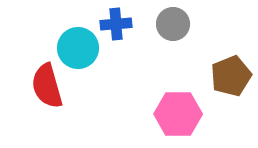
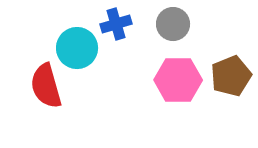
blue cross: rotated 12 degrees counterclockwise
cyan circle: moved 1 px left
red semicircle: moved 1 px left
pink hexagon: moved 34 px up
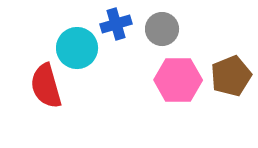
gray circle: moved 11 px left, 5 px down
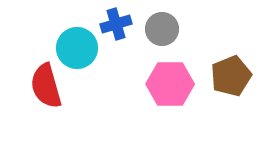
pink hexagon: moved 8 px left, 4 px down
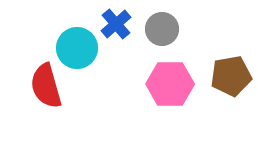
blue cross: rotated 24 degrees counterclockwise
brown pentagon: rotated 12 degrees clockwise
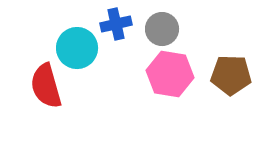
blue cross: rotated 28 degrees clockwise
brown pentagon: moved 1 px up; rotated 12 degrees clockwise
pink hexagon: moved 10 px up; rotated 9 degrees clockwise
